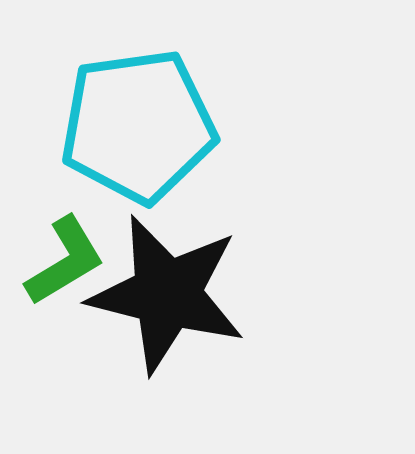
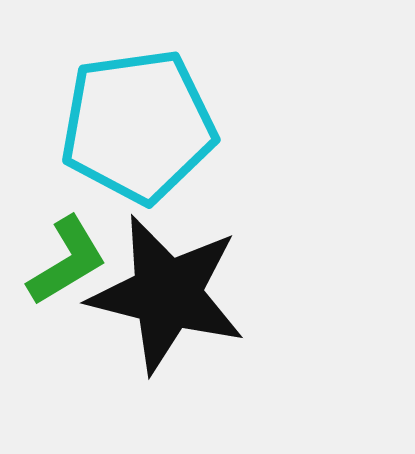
green L-shape: moved 2 px right
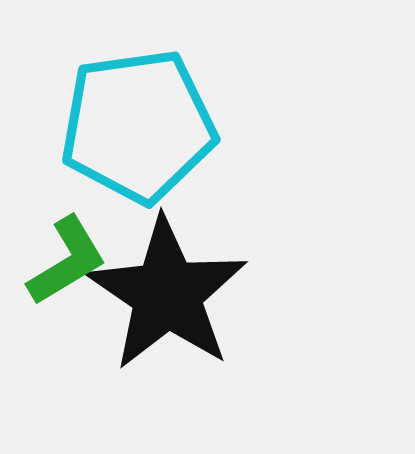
black star: rotated 20 degrees clockwise
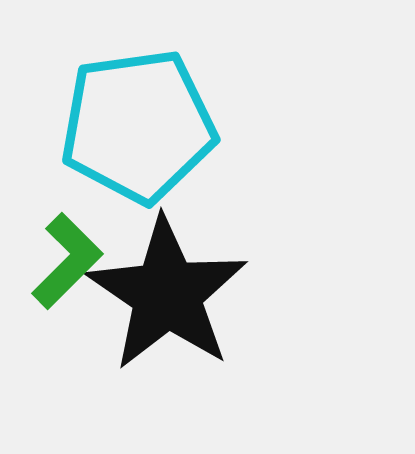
green L-shape: rotated 14 degrees counterclockwise
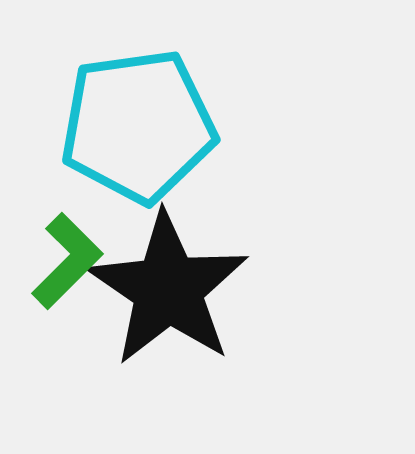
black star: moved 1 px right, 5 px up
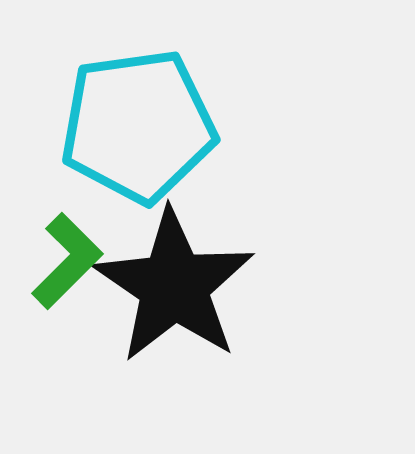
black star: moved 6 px right, 3 px up
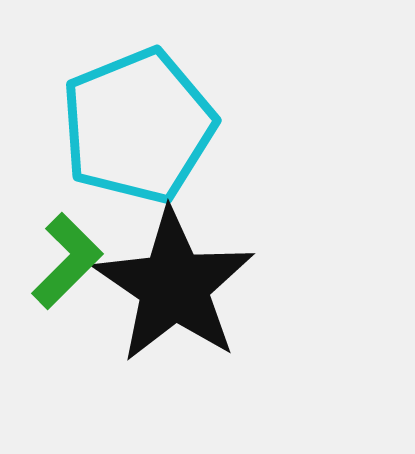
cyan pentagon: rotated 14 degrees counterclockwise
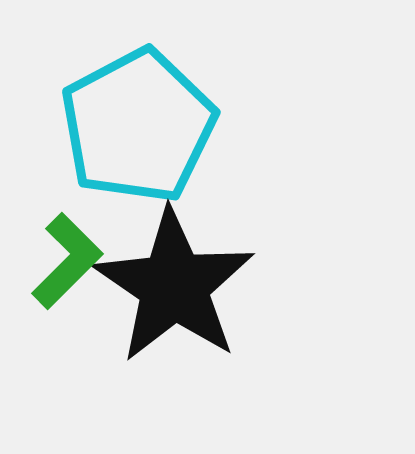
cyan pentagon: rotated 6 degrees counterclockwise
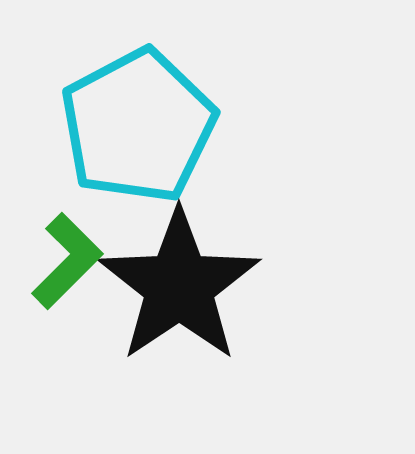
black star: moved 5 px right; rotated 4 degrees clockwise
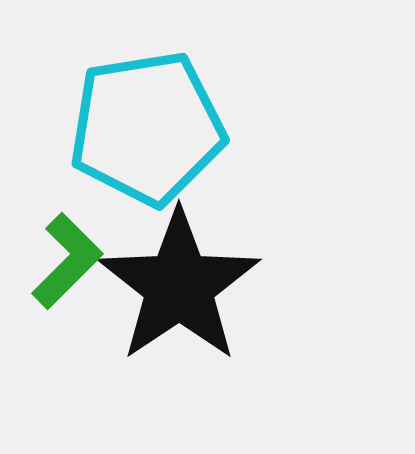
cyan pentagon: moved 9 px right, 2 px down; rotated 19 degrees clockwise
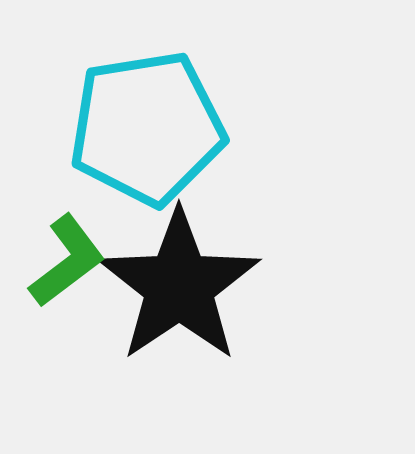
green L-shape: rotated 8 degrees clockwise
